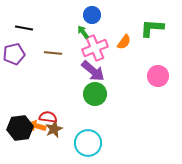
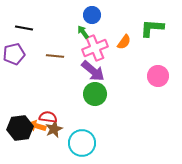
brown line: moved 2 px right, 3 px down
cyan circle: moved 6 px left
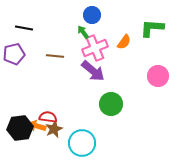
green circle: moved 16 px right, 10 px down
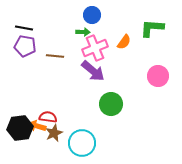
green arrow: rotated 128 degrees clockwise
purple pentagon: moved 11 px right, 8 px up; rotated 25 degrees clockwise
brown star: moved 4 px down
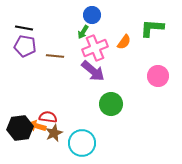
green arrow: rotated 120 degrees clockwise
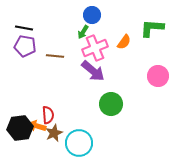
red semicircle: moved 2 px up; rotated 78 degrees clockwise
cyan circle: moved 3 px left
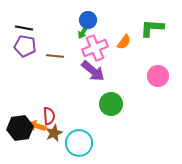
blue circle: moved 4 px left, 5 px down
red semicircle: moved 1 px right, 1 px down
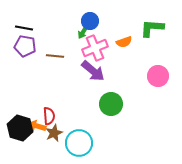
blue circle: moved 2 px right, 1 px down
orange semicircle: rotated 35 degrees clockwise
black hexagon: rotated 25 degrees clockwise
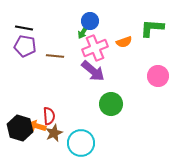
cyan circle: moved 2 px right
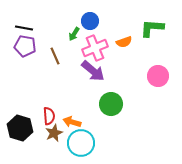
green arrow: moved 9 px left, 2 px down
brown line: rotated 60 degrees clockwise
orange arrow: moved 35 px right, 4 px up
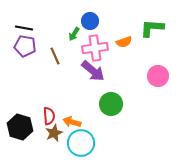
pink cross: rotated 15 degrees clockwise
black hexagon: moved 1 px up
